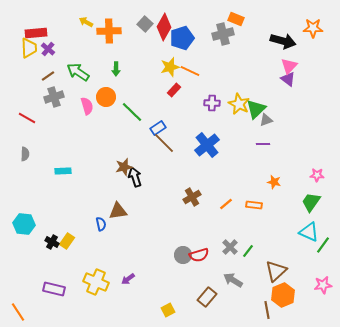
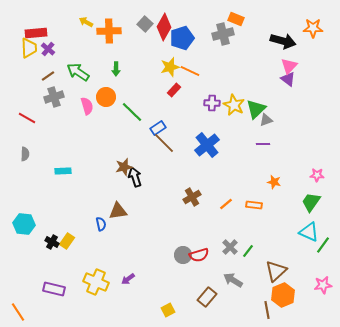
yellow star at (239, 104): moved 5 px left, 1 px down
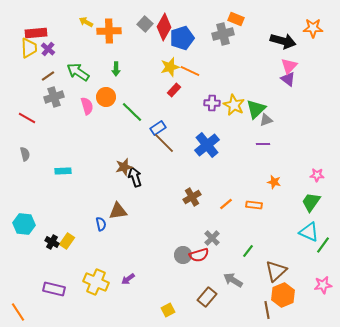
gray semicircle at (25, 154): rotated 16 degrees counterclockwise
gray cross at (230, 247): moved 18 px left, 9 px up
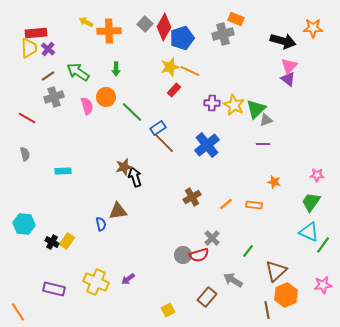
orange hexagon at (283, 295): moved 3 px right
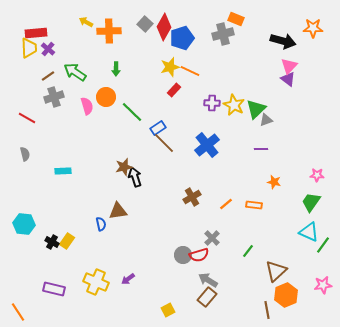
green arrow at (78, 72): moved 3 px left
purple line at (263, 144): moved 2 px left, 5 px down
gray arrow at (233, 280): moved 25 px left
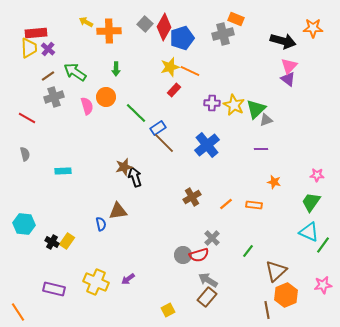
green line at (132, 112): moved 4 px right, 1 px down
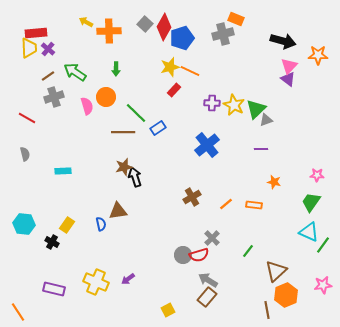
orange star at (313, 28): moved 5 px right, 27 px down
brown line at (164, 143): moved 41 px left, 11 px up; rotated 45 degrees counterclockwise
yellow rectangle at (67, 241): moved 16 px up
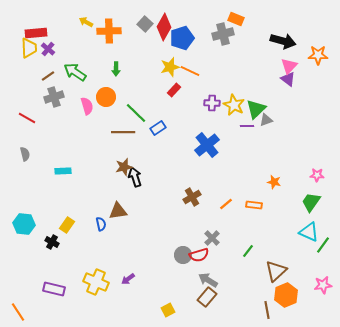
purple line at (261, 149): moved 14 px left, 23 px up
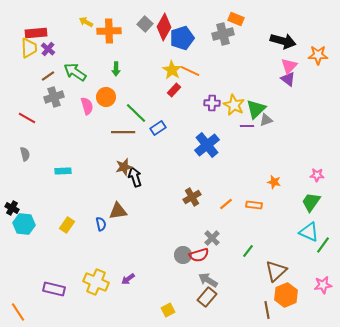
yellow star at (170, 67): moved 2 px right, 3 px down; rotated 24 degrees counterclockwise
black cross at (52, 242): moved 40 px left, 34 px up
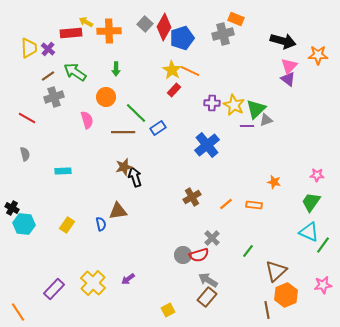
red rectangle at (36, 33): moved 35 px right
pink semicircle at (87, 106): moved 14 px down
yellow cross at (96, 282): moved 3 px left, 1 px down; rotated 20 degrees clockwise
purple rectangle at (54, 289): rotated 60 degrees counterclockwise
